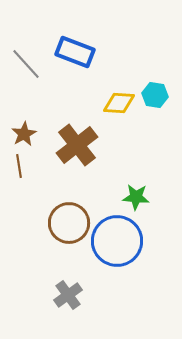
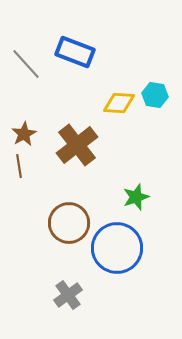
green star: rotated 24 degrees counterclockwise
blue circle: moved 7 px down
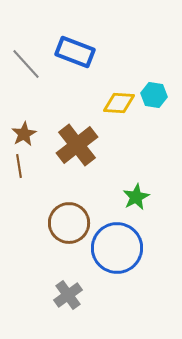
cyan hexagon: moved 1 px left
green star: rotated 8 degrees counterclockwise
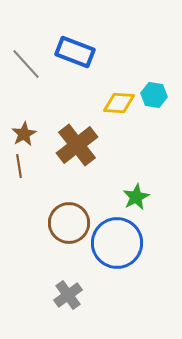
blue circle: moved 5 px up
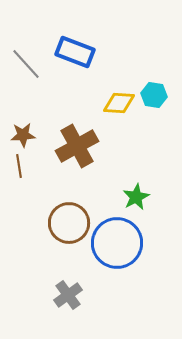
brown star: moved 1 px left, 1 px down; rotated 25 degrees clockwise
brown cross: moved 1 px down; rotated 9 degrees clockwise
